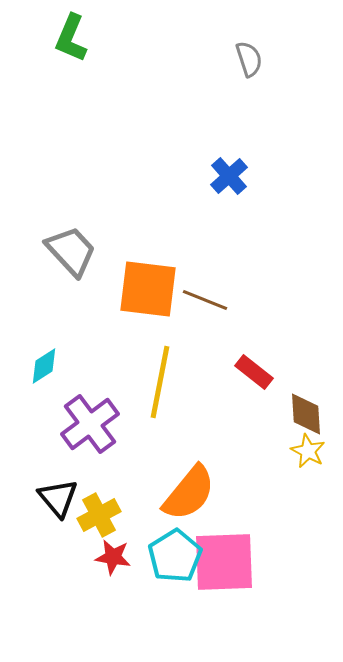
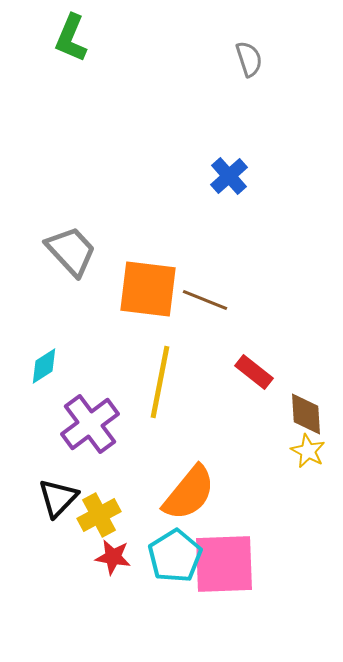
black triangle: rotated 24 degrees clockwise
pink square: moved 2 px down
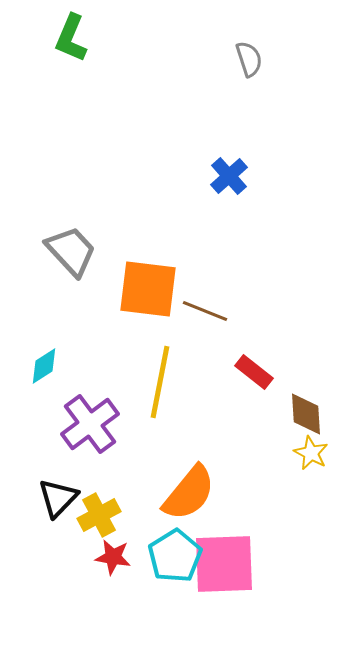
brown line: moved 11 px down
yellow star: moved 3 px right, 2 px down
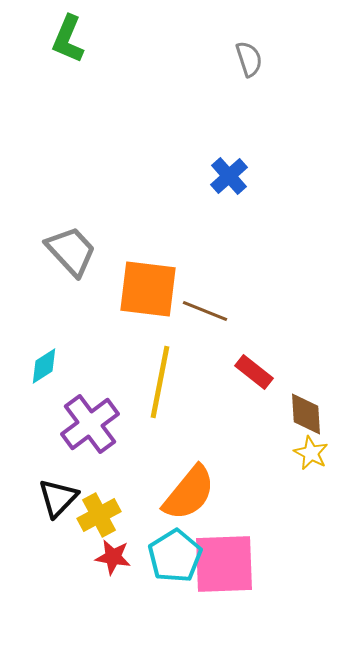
green L-shape: moved 3 px left, 1 px down
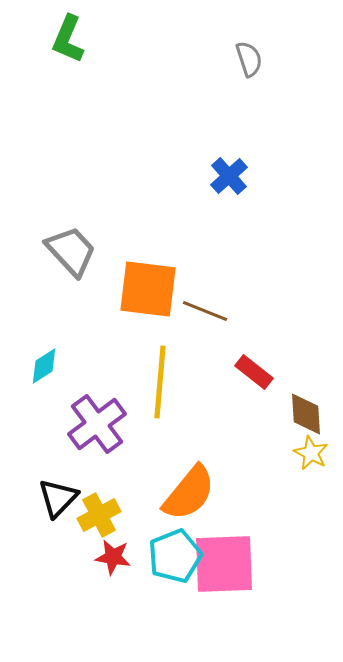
yellow line: rotated 6 degrees counterclockwise
purple cross: moved 7 px right
cyan pentagon: rotated 10 degrees clockwise
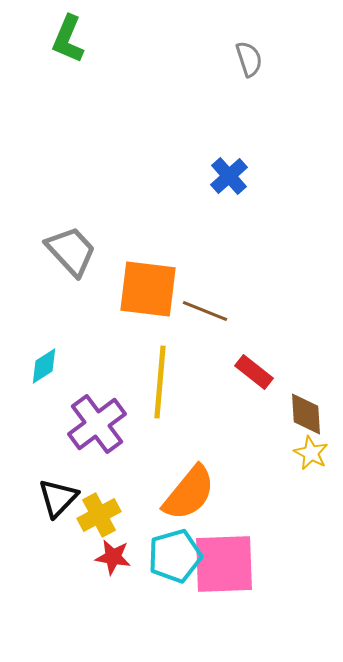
cyan pentagon: rotated 6 degrees clockwise
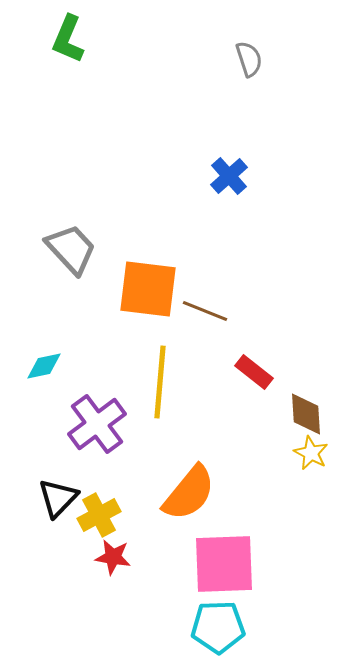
gray trapezoid: moved 2 px up
cyan diamond: rotated 21 degrees clockwise
cyan pentagon: moved 43 px right, 71 px down; rotated 14 degrees clockwise
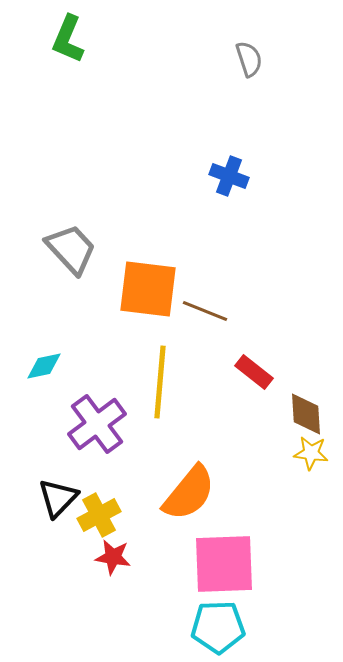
blue cross: rotated 27 degrees counterclockwise
yellow star: rotated 20 degrees counterclockwise
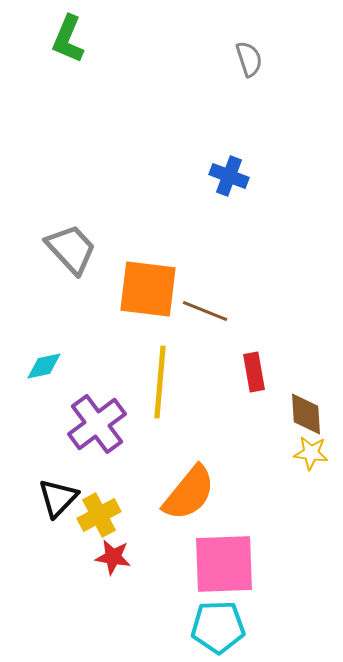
red rectangle: rotated 42 degrees clockwise
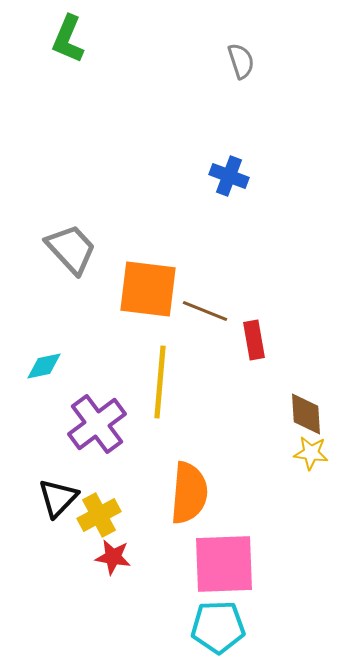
gray semicircle: moved 8 px left, 2 px down
red rectangle: moved 32 px up
orange semicircle: rotated 34 degrees counterclockwise
